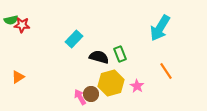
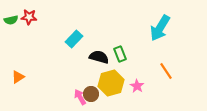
red star: moved 7 px right, 8 px up
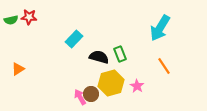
orange line: moved 2 px left, 5 px up
orange triangle: moved 8 px up
